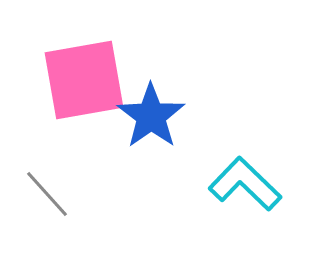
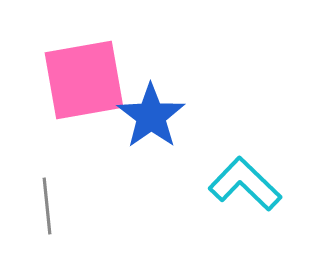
gray line: moved 12 px down; rotated 36 degrees clockwise
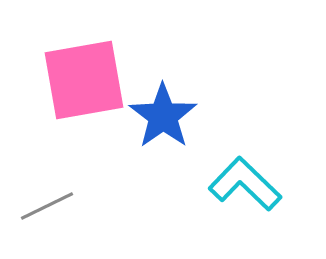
blue star: moved 12 px right
gray line: rotated 70 degrees clockwise
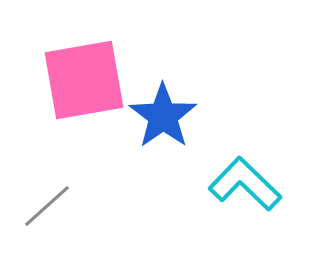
gray line: rotated 16 degrees counterclockwise
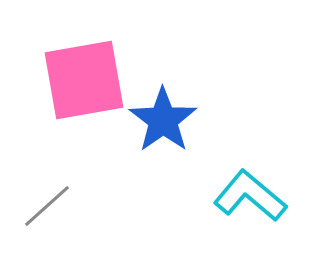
blue star: moved 4 px down
cyan L-shape: moved 5 px right, 12 px down; rotated 4 degrees counterclockwise
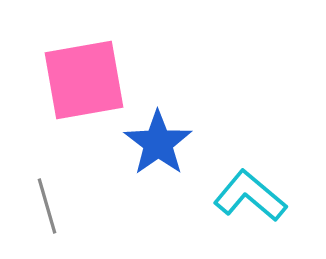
blue star: moved 5 px left, 23 px down
gray line: rotated 64 degrees counterclockwise
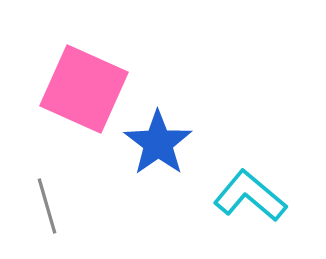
pink square: moved 9 px down; rotated 34 degrees clockwise
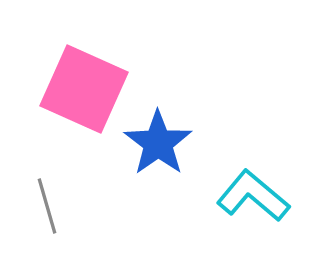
cyan L-shape: moved 3 px right
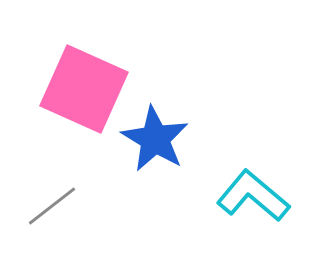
blue star: moved 3 px left, 4 px up; rotated 6 degrees counterclockwise
gray line: moved 5 px right; rotated 68 degrees clockwise
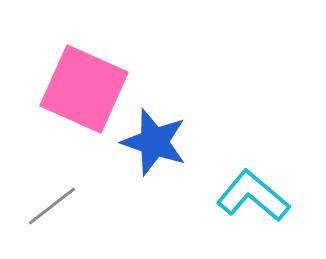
blue star: moved 1 px left, 3 px down; rotated 12 degrees counterclockwise
